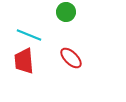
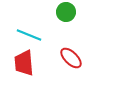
red trapezoid: moved 2 px down
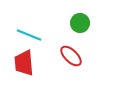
green circle: moved 14 px right, 11 px down
red ellipse: moved 2 px up
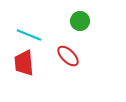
green circle: moved 2 px up
red ellipse: moved 3 px left
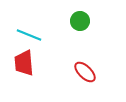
red ellipse: moved 17 px right, 16 px down
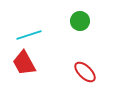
cyan line: rotated 40 degrees counterclockwise
red trapezoid: rotated 24 degrees counterclockwise
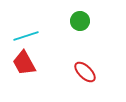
cyan line: moved 3 px left, 1 px down
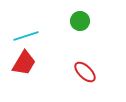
red trapezoid: rotated 120 degrees counterclockwise
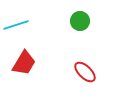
cyan line: moved 10 px left, 11 px up
